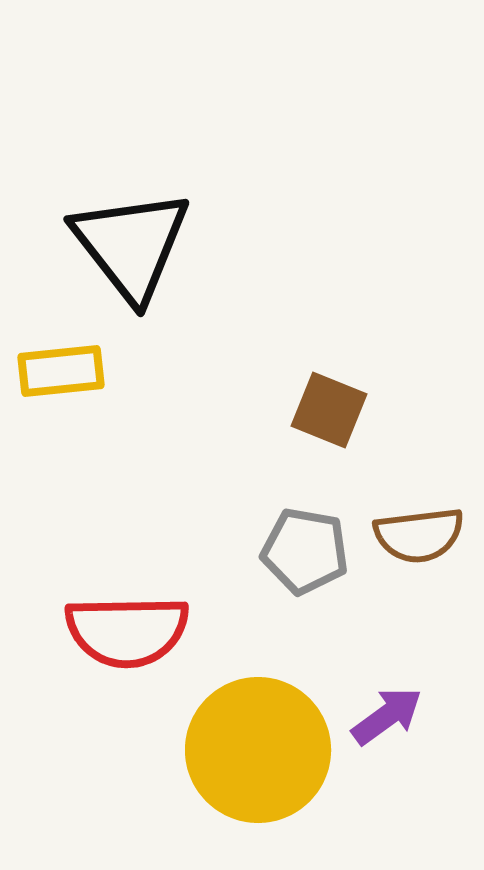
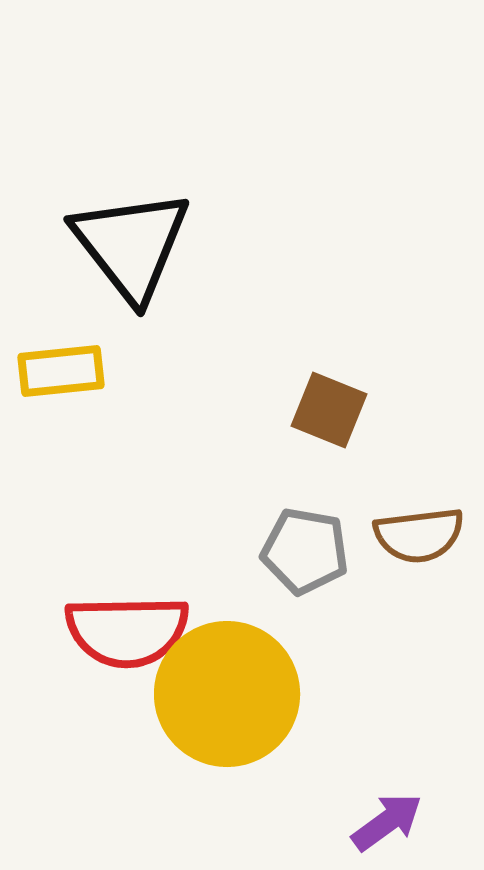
purple arrow: moved 106 px down
yellow circle: moved 31 px left, 56 px up
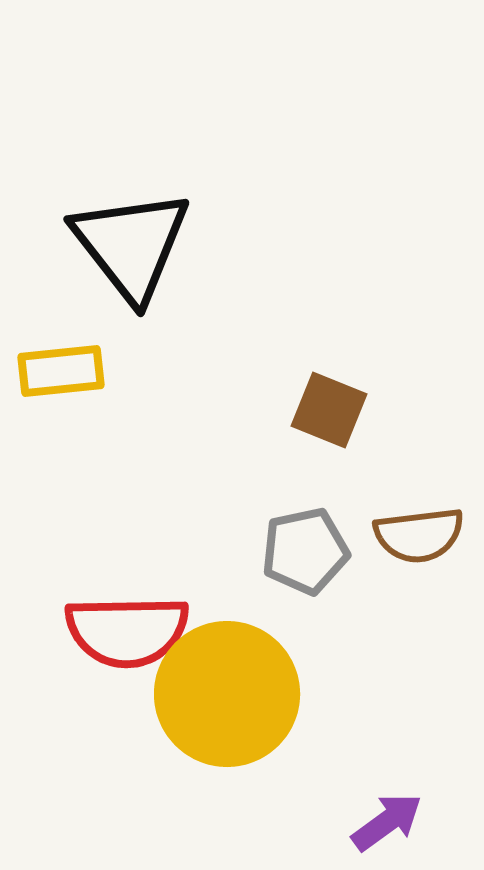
gray pentagon: rotated 22 degrees counterclockwise
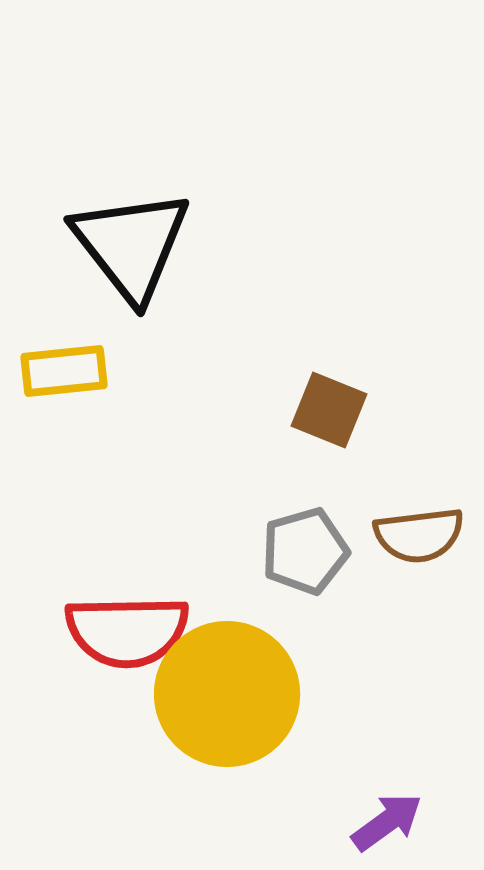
yellow rectangle: moved 3 px right
gray pentagon: rotated 4 degrees counterclockwise
